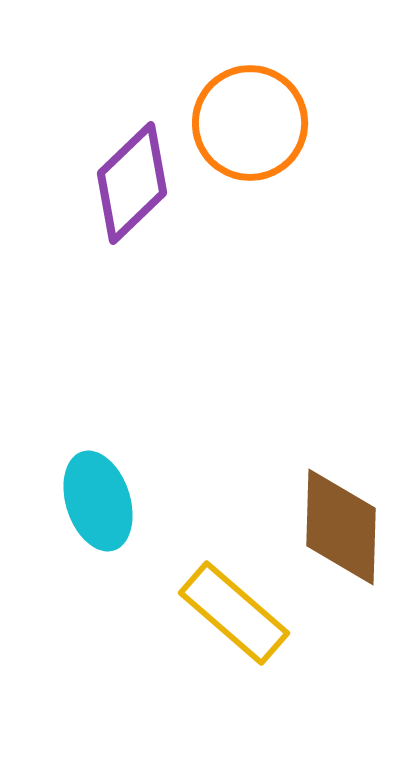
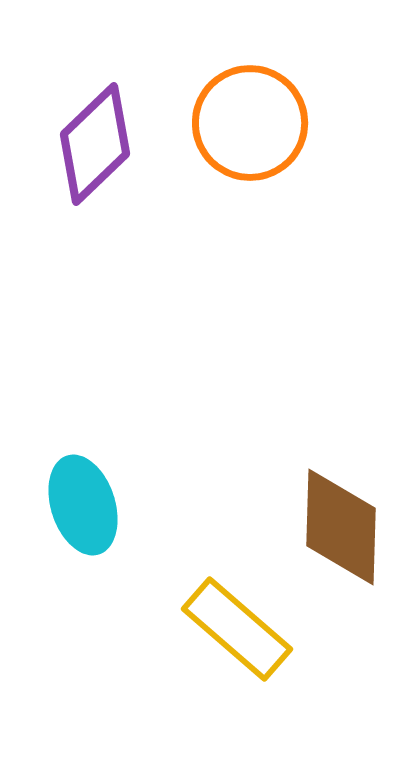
purple diamond: moved 37 px left, 39 px up
cyan ellipse: moved 15 px left, 4 px down
yellow rectangle: moved 3 px right, 16 px down
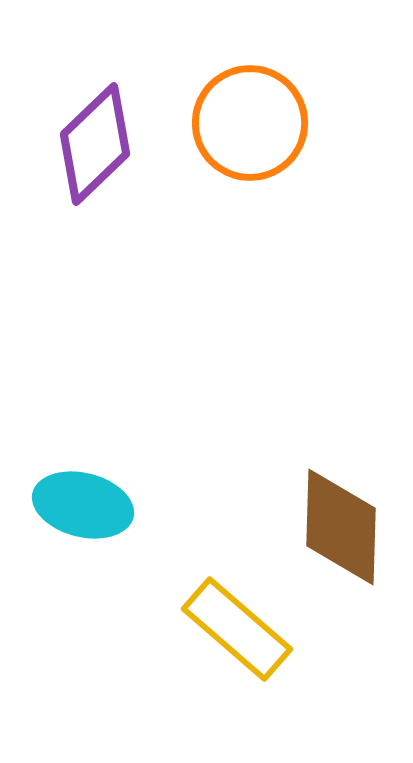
cyan ellipse: rotated 58 degrees counterclockwise
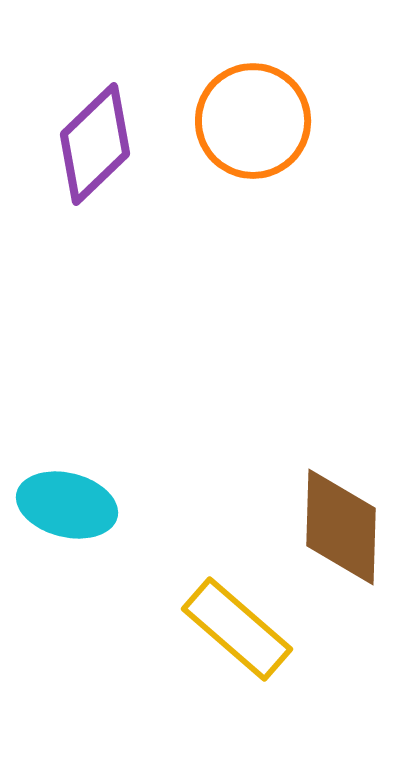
orange circle: moved 3 px right, 2 px up
cyan ellipse: moved 16 px left
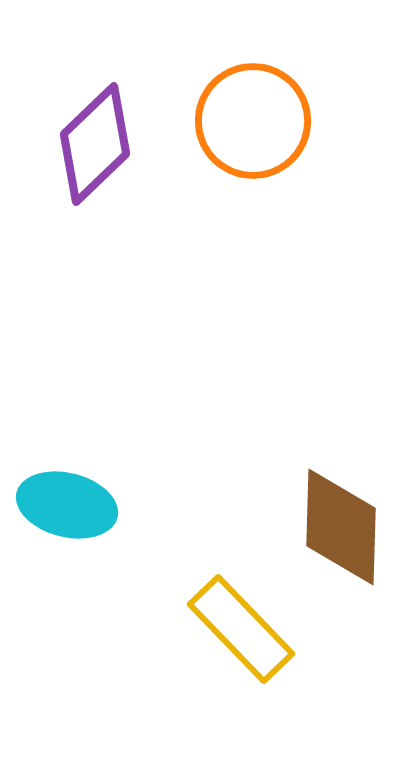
yellow rectangle: moved 4 px right; rotated 5 degrees clockwise
